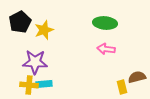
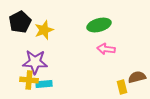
green ellipse: moved 6 px left, 2 px down; rotated 20 degrees counterclockwise
yellow cross: moved 5 px up
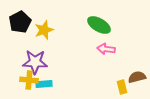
green ellipse: rotated 45 degrees clockwise
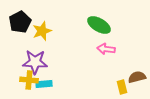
yellow star: moved 2 px left, 1 px down
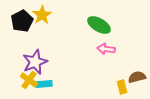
black pentagon: moved 2 px right, 1 px up
yellow star: moved 16 px up; rotated 12 degrees counterclockwise
purple star: rotated 25 degrees counterclockwise
yellow cross: rotated 30 degrees clockwise
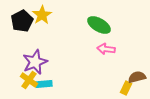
yellow rectangle: moved 4 px right, 1 px down; rotated 40 degrees clockwise
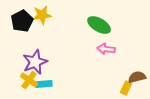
yellow star: rotated 24 degrees clockwise
